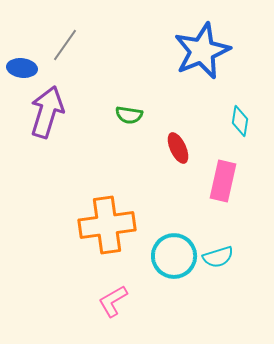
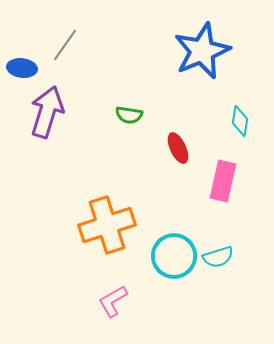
orange cross: rotated 10 degrees counterclockwise
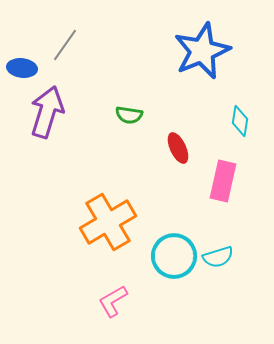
orange cross: moved 1 px right, 3 px up; rotated 12 degrees counterclockwise
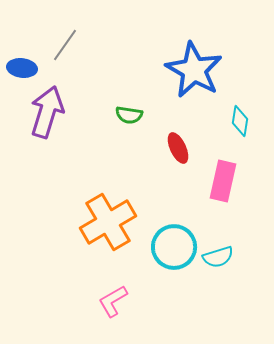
blue star: moved 8 px left, 19 px down; rotated 20 degrees counterclockwise
cyan circle: moved 9 px up
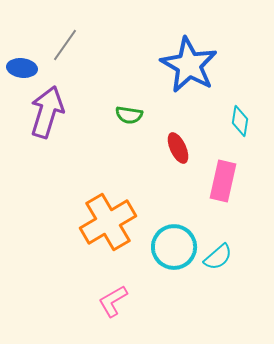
blue star: moved 5 px left, 5 px up
cyan semicircle: rotated 24 degrees counterclockwise
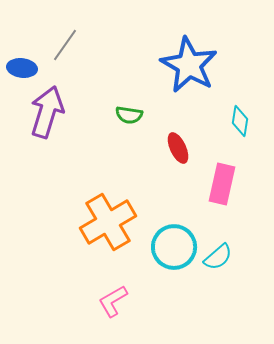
pink rectangle: moved 1 px left, 3 px down
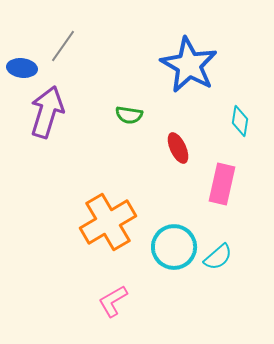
gray line: moved 2 px left, 1 px down
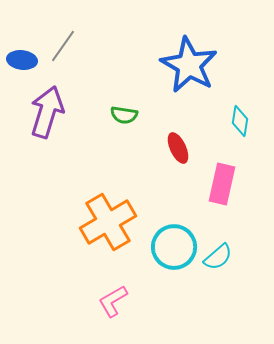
blue ellipse: moved 8 px up
green semicircle: moved 5 px left
